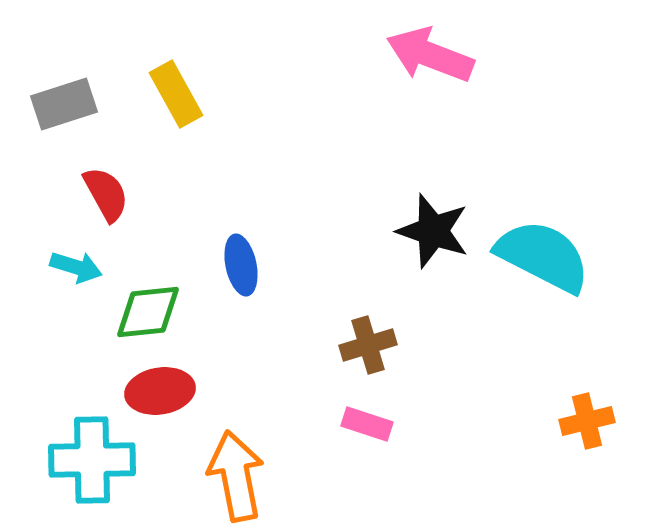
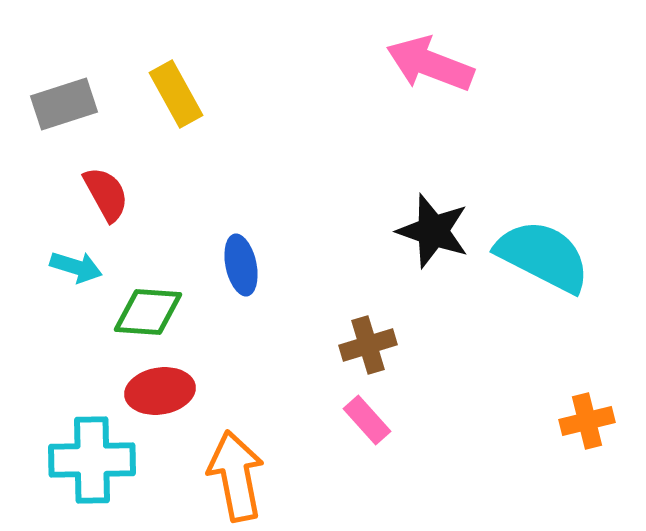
pink arrow: moved 9 px down
green diamond: rotated 10 degrees clockwise
pink rectangle: moved 4 px up; rotated 30 degrees clockwise
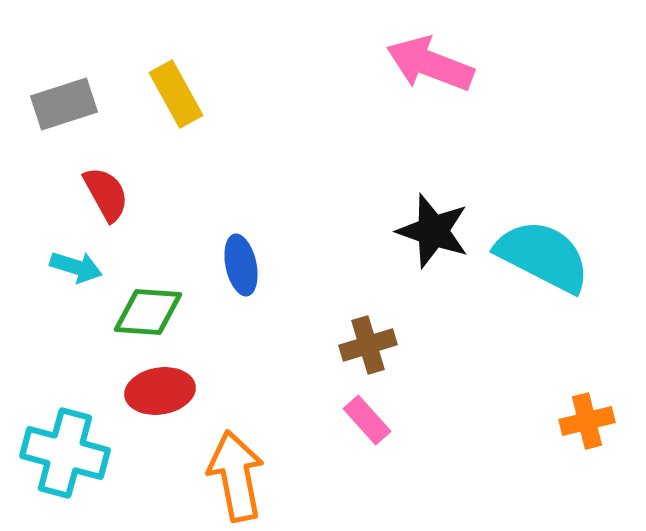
cyan cross: moved 27 px left, 7 px up; rotated 16 degrees clockwise
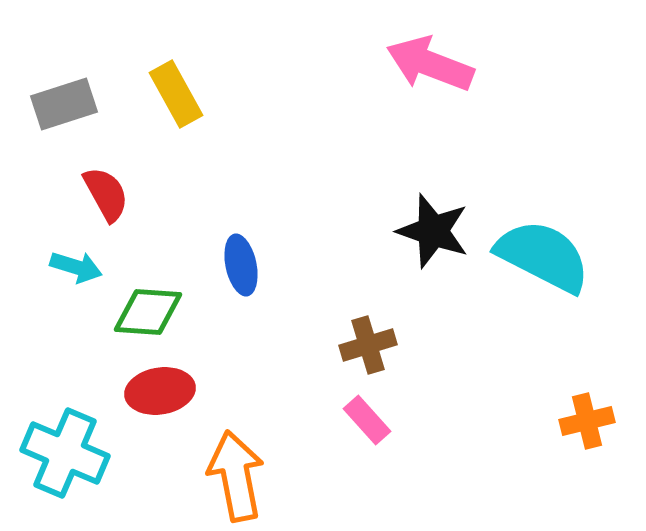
cyan cross: rotated 8 degrees clockwise
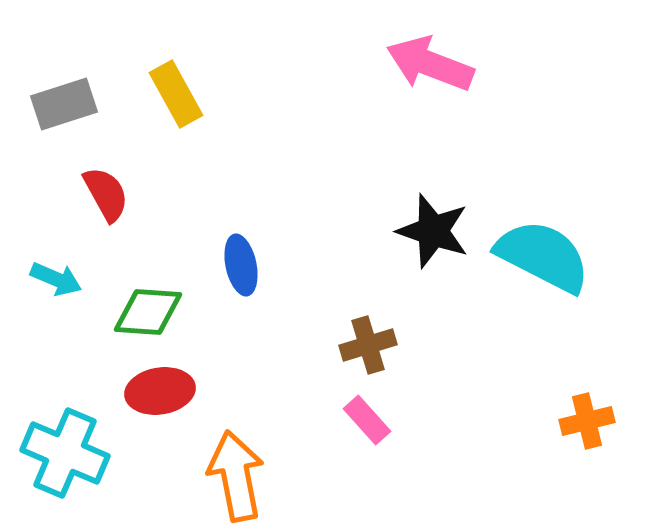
cyan arrow: moved 20 px left, 12 px down; rotated 6 degrees clockwise
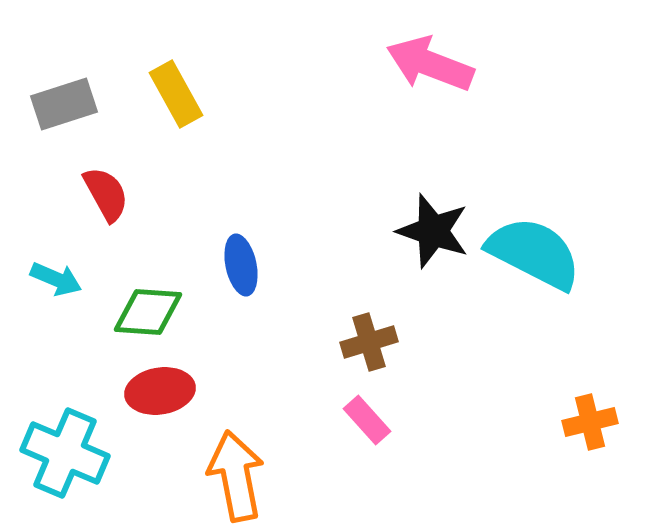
cyan semicircle: moved 9 px left, 3 px up
brown cross: moved 1 px right, 3 px up
orange cross: moved 3 px right, 1 px down
